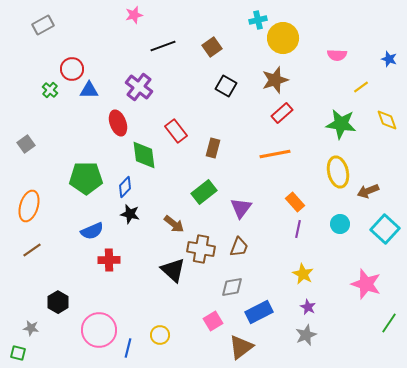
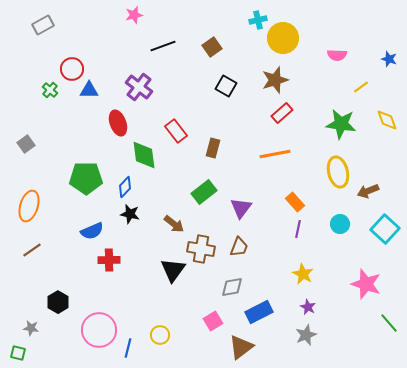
black triangle at (173, 270): rotated 24 degrees clockwise
green line at (389, 323): rotated 75 degrees counterclockwise
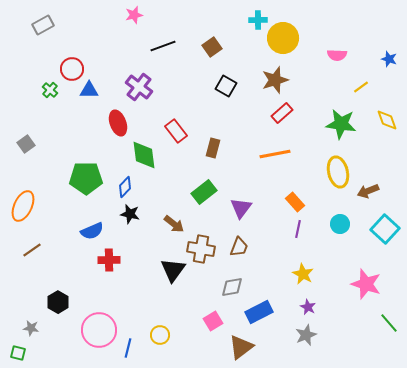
cyan cross at (258, 20): rotated 12 degrees clockwise
orange ellipse at (29, 206): moved 6 px left; rotated 8 degrees clockwise
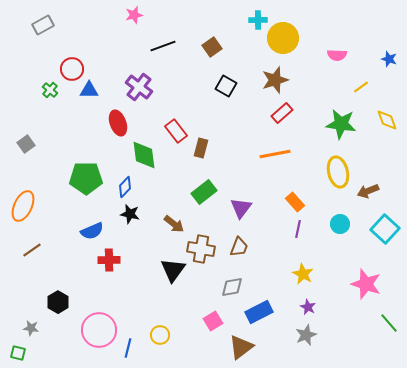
brown rectangle at (213, 148): moved 12 px left
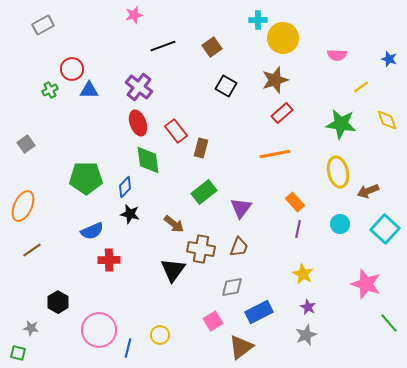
green cross at (50, 90): rotated 21 degrees clockwise
red ellipse at (118, 123): moved 20 px right
green diamond at (144, 155): moved 4 px right, 5 px down
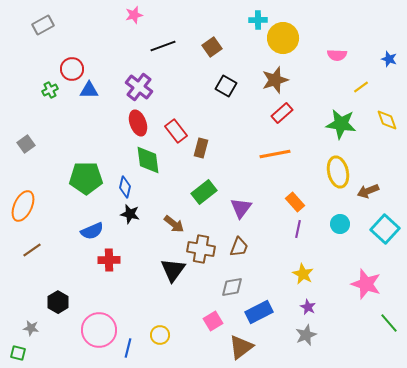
blue diamond at (125, 187): rotated 30 degrees counterclockwise
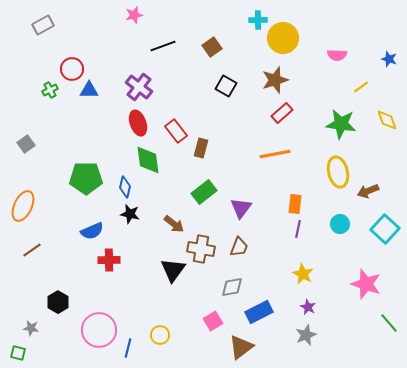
orange rectangle at (295, 202): moved 2 px down; rotated 48 degrees clockwise
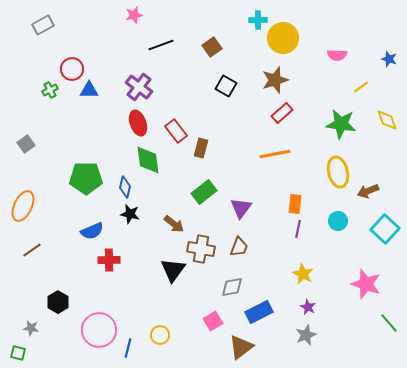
black line at (163, 46): moved 2 px left, 1 px up
cyan circle at (340, 224): moved 2 px left, 3 px up
